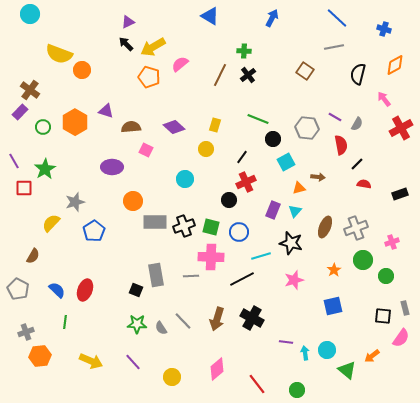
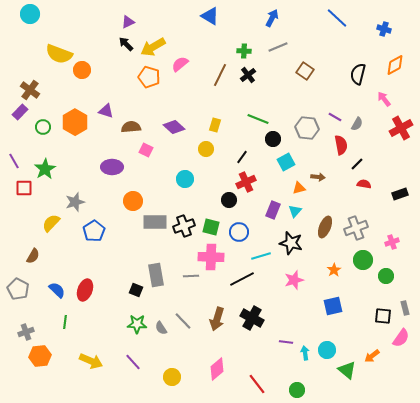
gray line at (334, 47): moved 56 px left; rotated 12 degrees counterclockwise
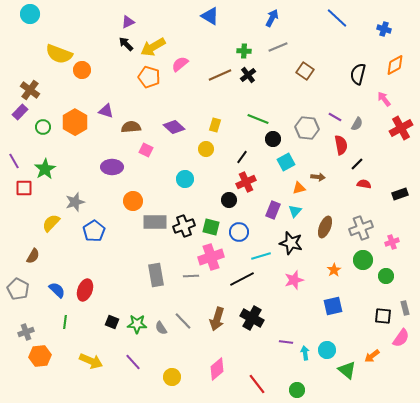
brown line at (220, 75): rotated 40 degrees clockwise
gray cross at (356, 228): moved 5 px right
pink cross at (211, 257): rotated 20 degrees counterclockwise
black square at (136, 290): moved 24 px left, 32 px down
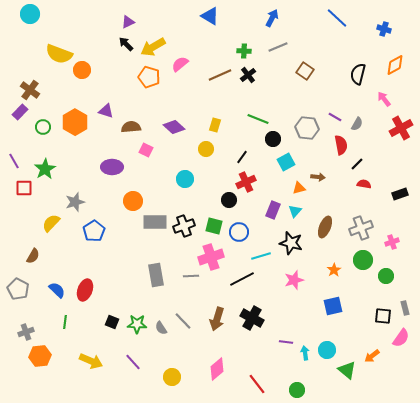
green square at (211, 227): moved 3 px right, 1 px up
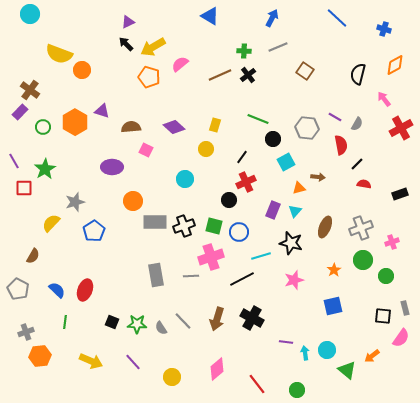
purple triangle at (106, 111): moved 4 px left
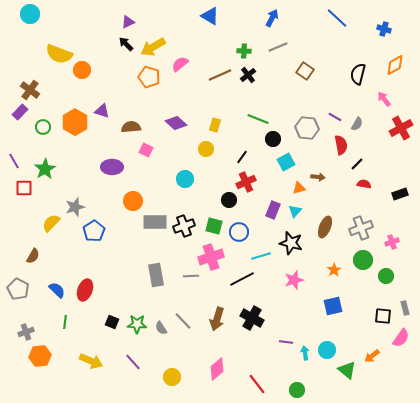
purple diamond at (174, 127): moved 2 px right, 4 px up
gray star at (75, 202): moved 5 px down
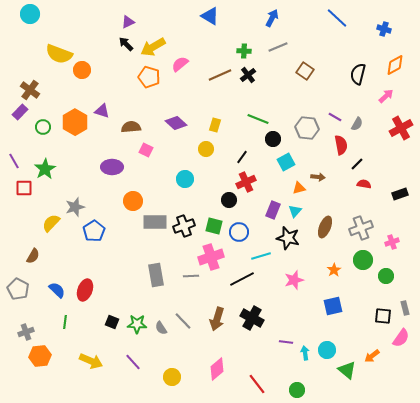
pink arrow at (384, 99): moved 2 px right, 3 px up; rotated 84 degrees clockwise
black star at (291, 243): moved 3 px left, 5 px up
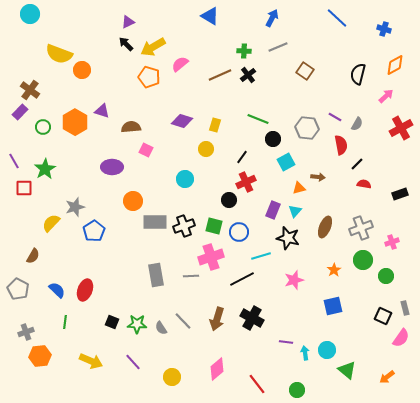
purple diamond at (176, 123): moved 6 px right, 2 px up; rotated 25 degrees counterclockwise
black square at (383, 316): rotated 18 degrees clockwise
orange arrow at (372, 356): moved 15 px right, 21 px down
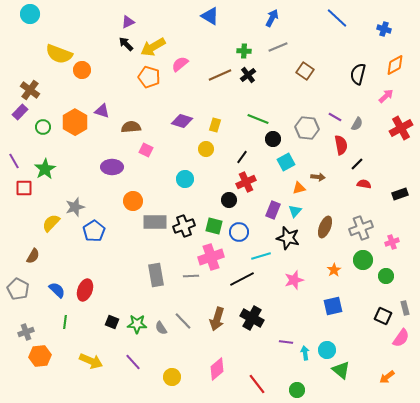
green triangle at (347, 370): moved 6 px left
